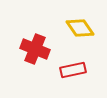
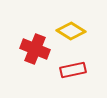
yellow diamond: moved 9 px left, 3 px down; rotated 24 degrees counterclockwise
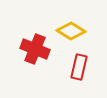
red rectangle: moved 6 px right, 3 px up; rotated 65 degrees counterclockwise
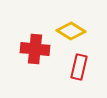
red cross: rotated 16 degrees counterclockwise
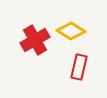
red cross: moved 9 px up; rotated 36 degrees counterclockwise
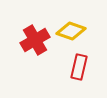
yellow diamond: rotated 12 degrees counterclockwise
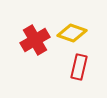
yellow diamond: moved 1 px right, 2 px down
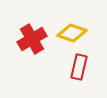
red cross: moved 3 px left, 1 px up
